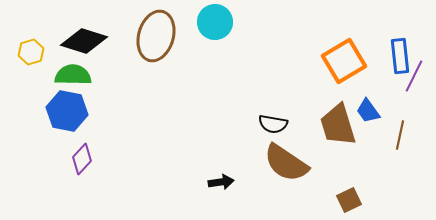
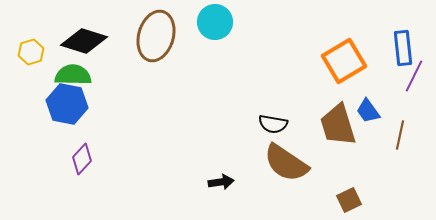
blue rectangle: moved 3 px right, 8 px up
blue hexagon: moved 7 px up
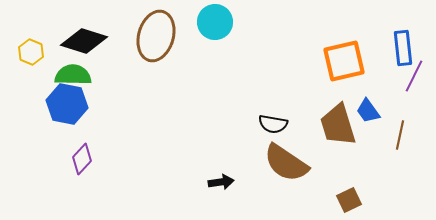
yellow hexagon: rotated 20 degrees counterclockwise
orange square: rotated 18 degrees clockwise
